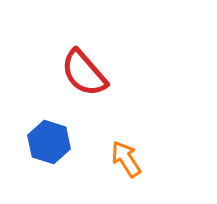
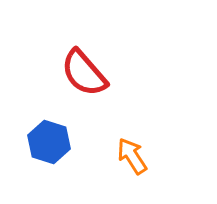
orange arrow: moved 6 px right, 3 px up
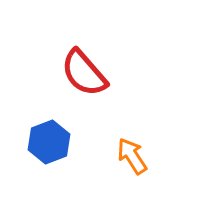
blue hexagon: rotated 21 degrees clockwise
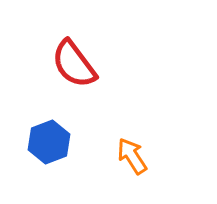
red semicircle: moved 10 px left, 9 px up; rotated 4 degrees clockwise
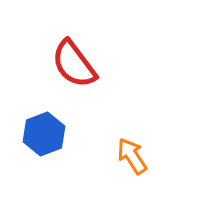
blue hexagon: moved 5 px left, 8 px up
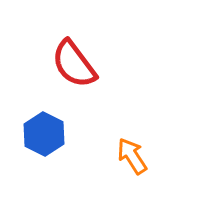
blue hexagon: rotated 12 degrees counterclockwise
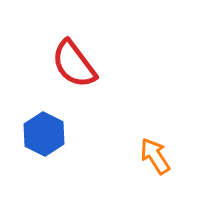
orange arrow: moved 23 px right
